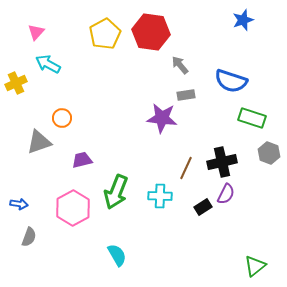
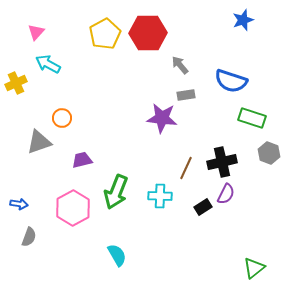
red hexagon: moved 3 px left, 1 px down; rotated 9 degrees counterclockwise
green triangle: moved 1 px left, 2 px down
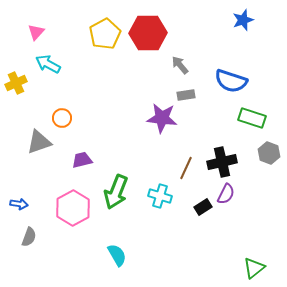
cyan cross: rotated 15 degrees clockwise
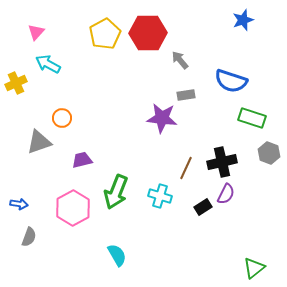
gray arrow: moved 5 px up
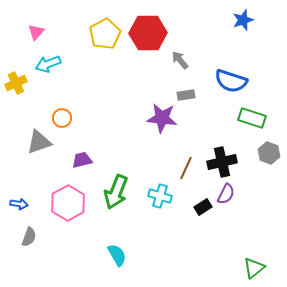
cyan arrow: rotated 50 degrees counterclockwise
pink hexagon: moved 5 px left, 5 px up
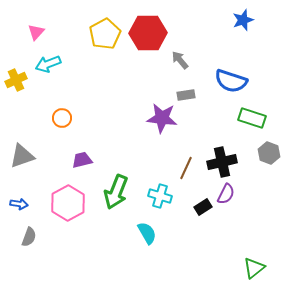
yellow cross: moved 3 px up
gray triangle: moved 17 px left, 14 px down
cyan semicircle: moved 30 px right, 22 px up
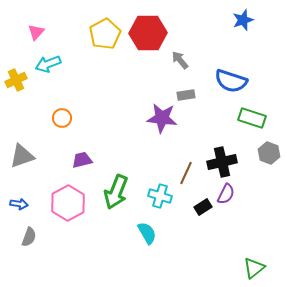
brown line: moved 5 px down
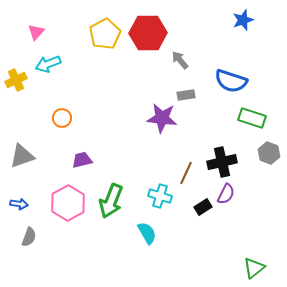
green arrow: moved 5 px left, 9 px down
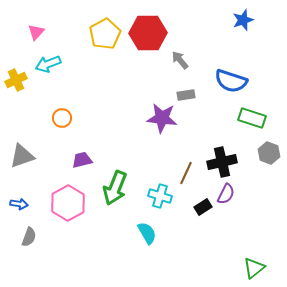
green arrow: moved 4 px right, 13 px up
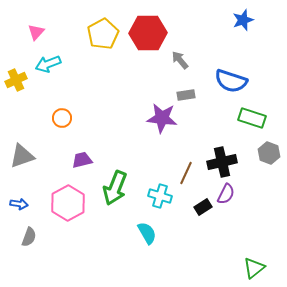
yellow pentagon: moved 2 px left
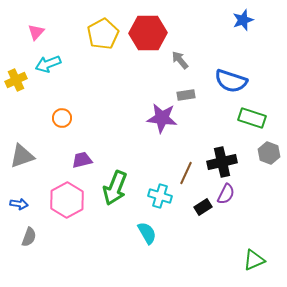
pink hexagon: moved 1 px left, 3 px up
green triangle: moved 8 px up; rotated 15 degrees clockwise
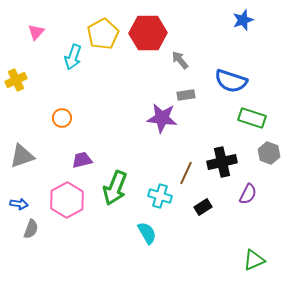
cyan arrow: moved 25 px right, 7 px up; rotated 50 degrees counterclockwise
purple semicircle: moved 22 px right
gray semicircle: moved 2 px right, 8 px up
